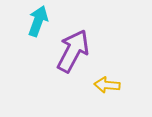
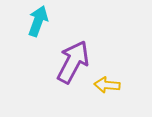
purple arrow: moved 11 px down
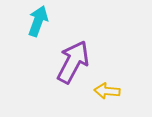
yellow arrow: moved 6 px down
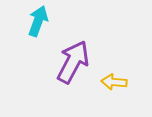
yellow arrow: moved 7 px right, 9 px up
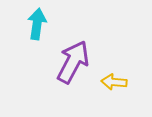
cyan arrow: moved 1 px left, 3 px down; rotated 12 degrees counterclockwise
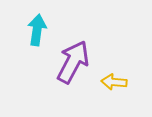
cyan arrow: moved 6 px down
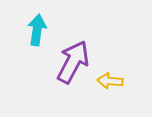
yellow arrow: moved 4 px left, 1 px up
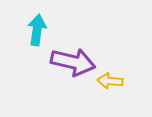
purple arrow: rotated 75 degrees clockwise
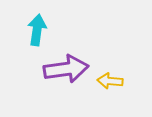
purple arrow: moved 7 px left, 7 px down; rotated 21 degrees counterclockwise
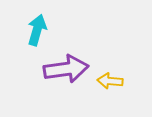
cyan arrow: rotated 8 degrees clockwise
